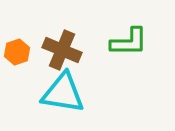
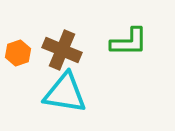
orange hexagon: moved 1 px right, 1 px down
cyan triangle: moved 2 px right
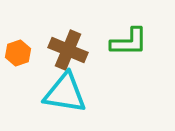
brown cross: moved 6 px right
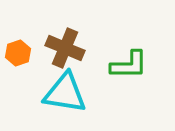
green L-shape: moved 23 px down
brown cross: moved 3 px left, 2 px up
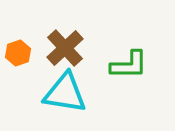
brown cross: rotated 24 degrees clockwise
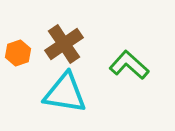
brown cross: moved 1 px left, 4 px up; rotated 9 degrees clockwise
green L-shape: rotated 138 degrees counterclockwise
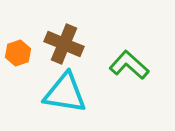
brown cross: rotated 33 degrees counterclockwise
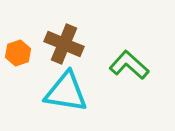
cyan triangle: moved 1 px right, 1 px up
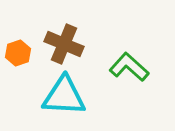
green L-shape: moved 2 px down
cyan triangle: moved 2 px left, 4 px down; rotated 6 degrees counterclockwise
